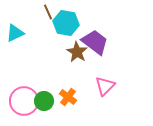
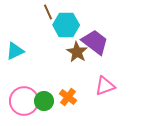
cyan hexagon: moved 2 px down; rotated 10 degrees counterclockwise
cyan triangle: moved 18 px down
pink triangle: rotated 25 degrees clockwise
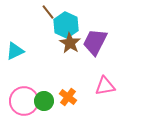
brown line: rotated 14 degrees counterclockwise
cyan hexagon: rotated 25 degrees clockwise
purple trapezoid: rotated 100 degrees counterclockwise
brown star: moved 7 px left, 9 px up
pink triangle: rotated 10 degrees clockwise
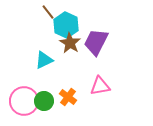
purple trapezoid: moved 1 px right
cyan triangle: moved 29 px right, 9 px down
pink triangle: moved 5 px left
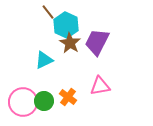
purple trapezoid: moved 1 px right
pink circle: moved 1 px left, 1 px down
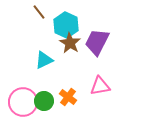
brown line: moved 9 px left
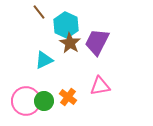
pink circle: moved 3 px right, 1 px up
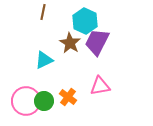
brown line: moved 4 px right; rotated 49 degrees clockwise
cyan hexagon: moved 19 px right, 4 px up
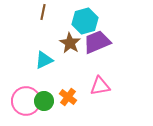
cyan hexagon: rotated 20 degrees clockwise
purple trapezoid: rotated 40 degrees clockwise
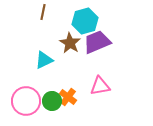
green circle: moved 8 px right
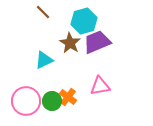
brown line: rotated 56 degrees counterclockwise
cyan hexagon: moved 1 px left
